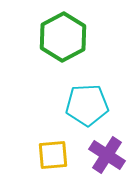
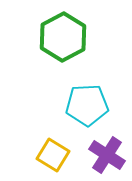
yellow square: rotated 36 degrees clockwise
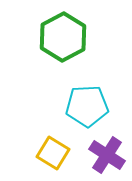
cyan pentagon: moved 1 px down
yellow square: moved 2 px up
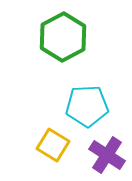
yellow square: moved 8 px up
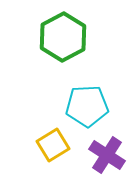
yellow square: rotated 28 degrees clockwise
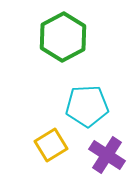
yellow square: moved 2 px left
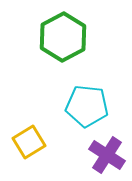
cyan pentagon: rotated 9 degrees clockwise
yellow square: moved 22 px left, 3 px up
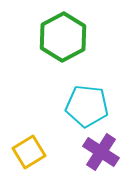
yellow square: moved 10 px down
purple cross: moved 6 px left, 3 px up
